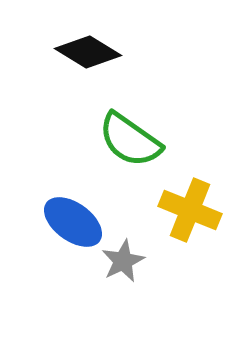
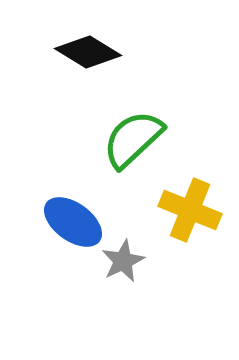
green semicircle: moved 3 px right, 1 px up; rotated 102 degrees clockwise
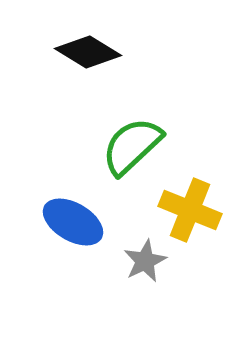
green semicircle: moved 1 px left, 7 px down
blue ellipse: rotated 6 degrees counterclockwise
gray star: moved 22 px right
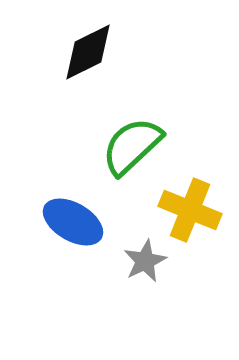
black diamond: rotated 58 degrees counterclockwise
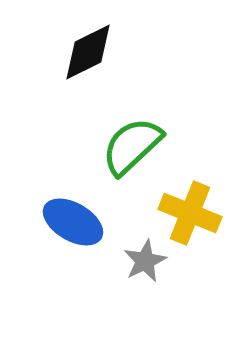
yellow cross: moved 3 px down
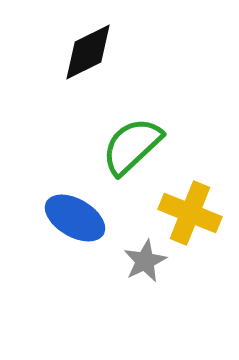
blue ellipse: moved 2 px right, 4 px up
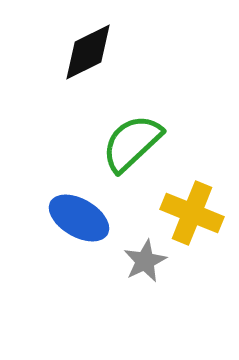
green semicircle: moved 3 px up
yellow cross: moved 2 px right
blue ellipse: moved 4 px right
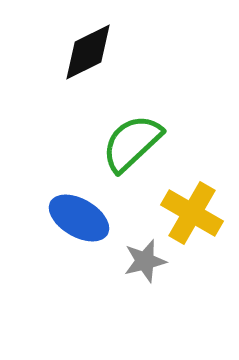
yellow cross: rotated 8 degrees clockwise
gray star: rotated 12 degrees clockwise
